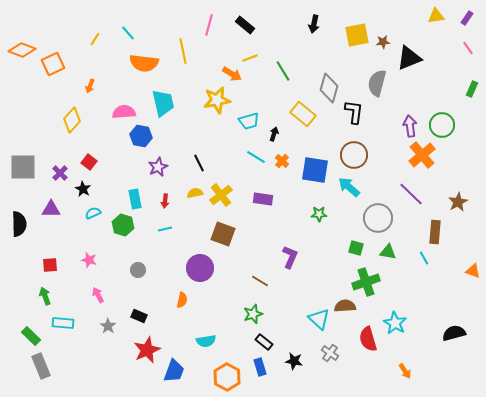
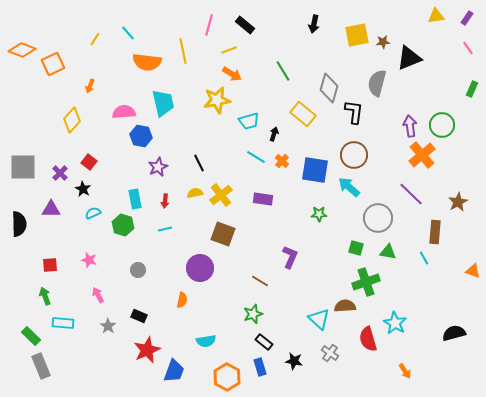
yellow line at (250, 58): moved 21 px left, 8 px up
orange semicircle at (144, 63): moved 3 px right, 1 px up
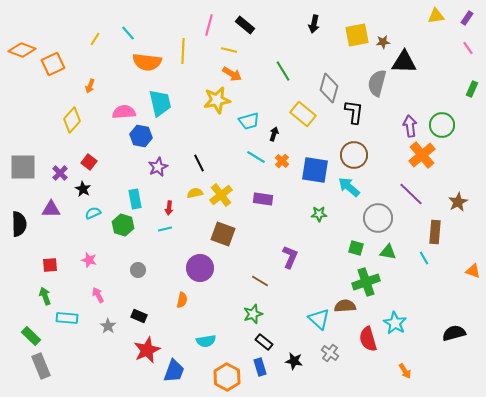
yellow line at (229, 50): rotated 35 degrees clockwise
yellow line at (183, 51): rotated 15 degrees clockwise
black triangle at (409, 58): moved 5 px left, 4 px down; rotated 24 degrees clockwise
cyan trapezoid at (163, 103): moved 3 px left
red arrow at (165, 201): moved 4 px right, 7 px down
cyan rectangle at (63, 323): moved 4 px right, 5 px up
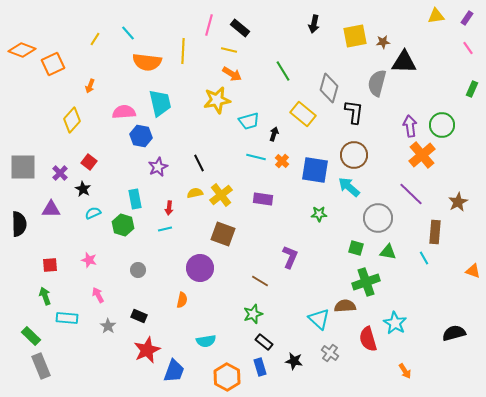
black rectangle at (245, 25): moved 5 px left, 3 px down
yellow square at (357, 35): moved 2 px left, 1 px down
cyan line at (256, 157): rotated 18 degrees counterclockwise
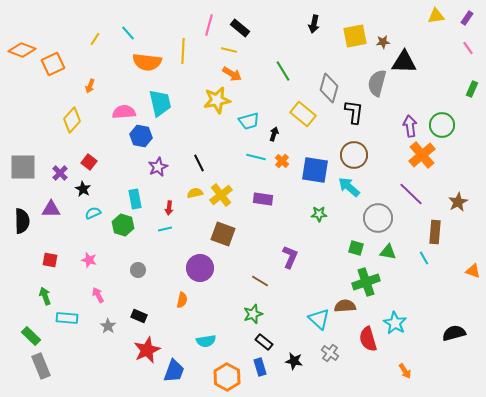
black semicircle at (19, 224): moved 3 px right, 3 px up
red square at (50, 265): moved 5 px up; rotated 14 degrees clockwise
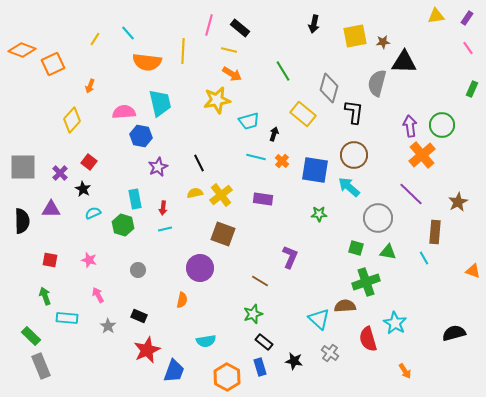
red arrow at (169, 208): moved 6 px left
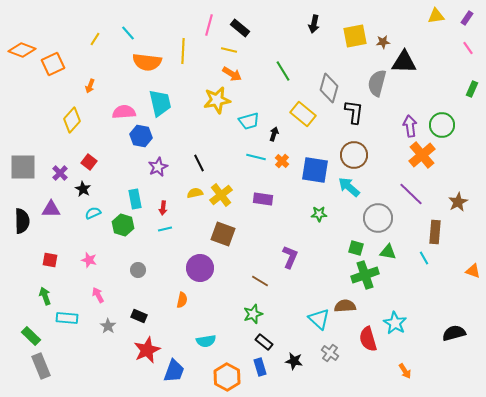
green cross at (366, 282): moved 1 px left, 7 px up
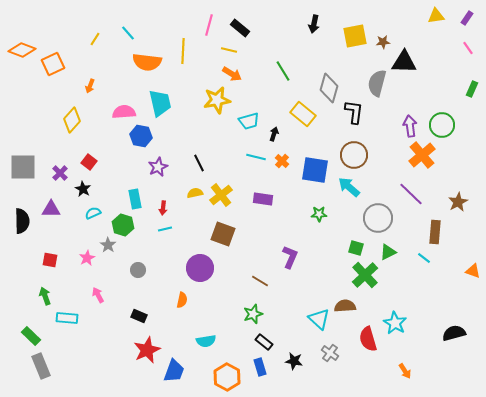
green triangle at (388, 252): rotated 36 degrees counterclockwise
cyan line at (424, 258): rotated 24 degrees counterclockwise
pink star at (89, 260): moved 2 px left, 2 px up; rotated 28 degrees clockwise
green cross at (365, 275): rotated 24 degrees counterclockwise
gray star at (108, 326): moved 81 px up
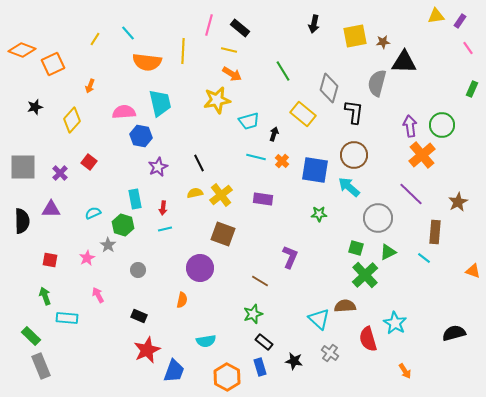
purple rectangle at (467, 18): moved 7 px left, 3 px down
black star at (83, 189): moved 48 px left, 82 px up; rotated 28 degrees clockwise
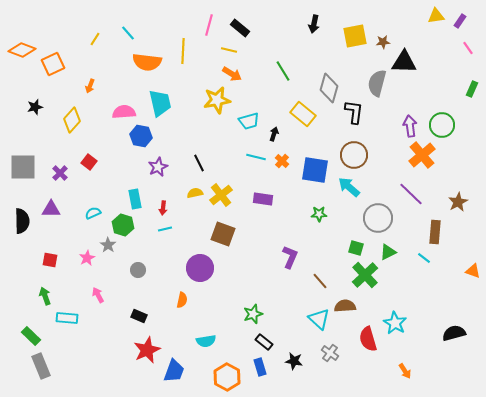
brown line at (260, 281): moved 60 px right; rotated 18 degrees clockwise
